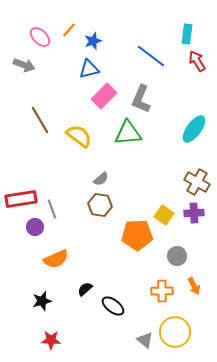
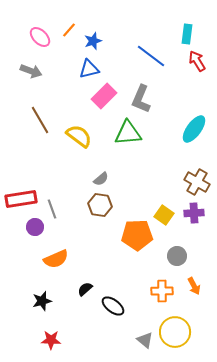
gray arrow: moved 7 px right, 6 px down
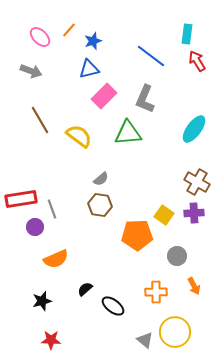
gray L-shape: moved 4 px right
orange cross: moved 6 px left, 1 px down
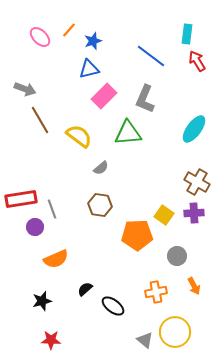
gray arrow: moved 6 px left, 18 px down
gray semicircle: moved 11 px up
orange cross: rotated 10 degrees counterclockwise
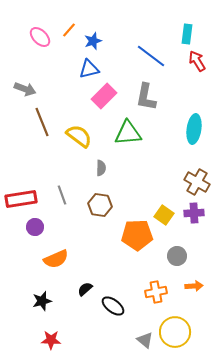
gray L-shape: moved 1 px right, 2 px up; rotated 12 degrees counterclockwise
brown line: moved 2 px right, 2 px down; rotated 8 degrees clockwise
cyan ellipse: rotated 28 degrees counterclockwise
gray semicircle: rotated 49 degrees counterclockwise
gray line: moved 10 px right, 14 px up
orange arrow: rotated 66 degrees counterclockwise
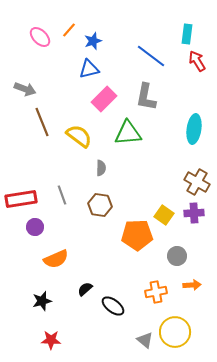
pink rectangle: moved 3 px down
orange arrow: moved 2 px left, 1 px up
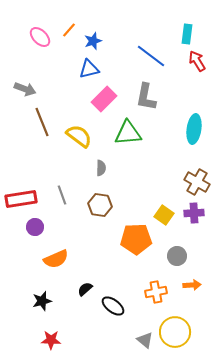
orange pentagon: moved 1 px left, 4 px down
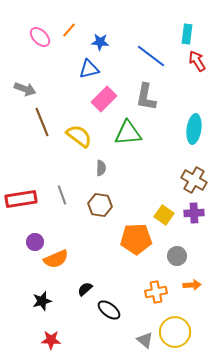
blue star: moved 7 px right, 1 px down; rotated 24 degrees clockwise
brown cross: moved 3 px left, 2 px up
purple circle: moved 15 px down
black ellipse: moved 4 px left, 4 px down
